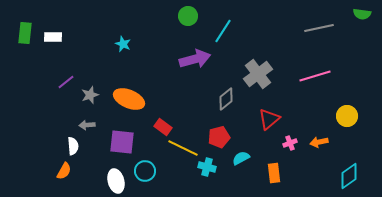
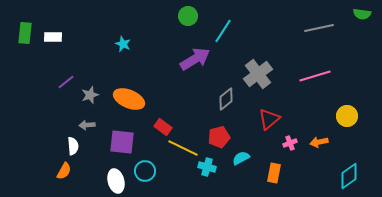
purple arrow: rotated 16 degrees counterclockwise
orange rectangle: rotated 18 degrees clockwise
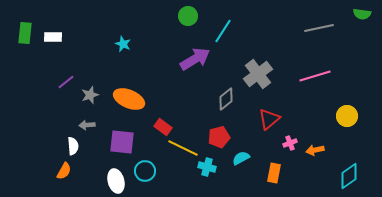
orange arrow: moved 4 px left, 8 px down
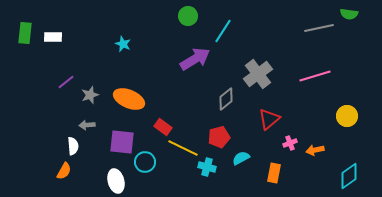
green semicircle: moved 13 px left
cyan circle: moved 9 px up
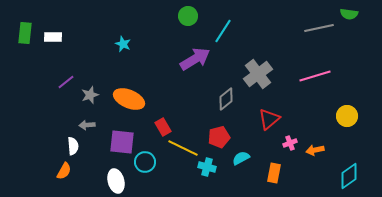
red rectangle: rotated 24 degrees clockwise
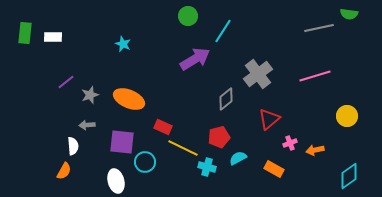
red rectangle: rotated 36 degrees counterclockwise
cyan semicircle: moved 3 px left
orange rectangle: moved 4 px up; rotated 72 degrees counterclockwise
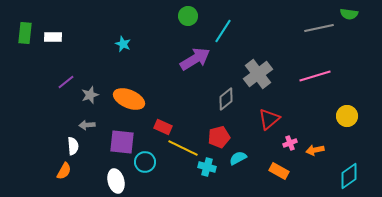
orange rectangle: moved 5 px right, 2 px down
